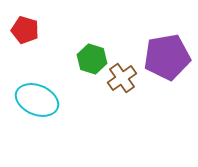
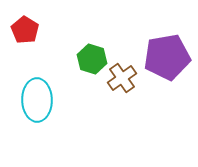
red pentagon: rotated 16 degrees clockwise
cyan ellipse: rotated 66 degrees clockwise
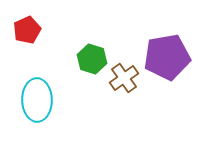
red pentagon: moved 2 px right; rotated 16 degrees clockwise
brown cross: moved 2 px right
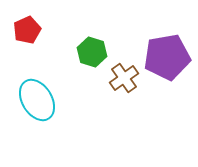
green hexagon: moved 7 px up
cyan ellipse: rotated 30 degrees counterclockwise
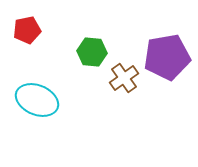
red pentagon: rotated 12 degrees clockwise
green hexagon: rotated 12 degrees counterclockwise
cyan ellipse: rotated 36 degrees counterclockwise
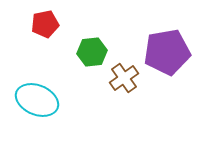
red pentagon: moved 18 px right, 6 px up
green hexagon: rotated 12 degrees counterclockwise
purple pentagon: moved 5 px up
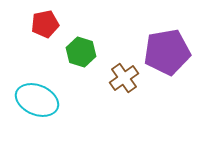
green hexagon: moved 11 px left; rotated 24 degrees clockwise
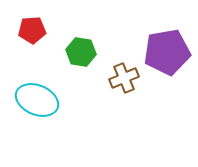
red pentagon: moved 13 px left, 6 px down; rotated 8 degrees clockwise
green hexagon: rotated 8 degrees counterclockwise
brown cross: rotated 12 degrees clockwise
